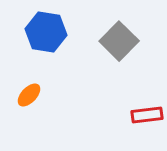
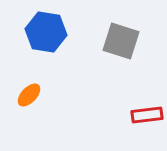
gray square: moved 2 px right; rotated 27 degrees counterclockwise
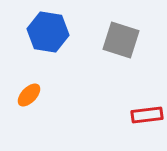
blue hexagon: moved 2 px right
gray square: moved 1 px up
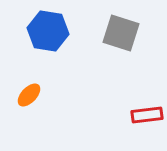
blue hexagon: moved 1 px up
gray square: moved 7 px up
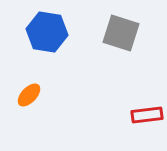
blue hexagon: moved 1 px left, 1 px down
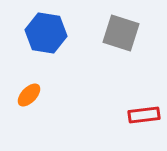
blue hexagon: moved 1 px left, 1 px down
red rectangle: moved 3 px left
